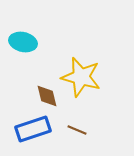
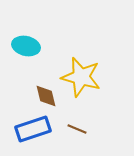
cyan ellipse: moved 3 px right, 4 px down
brown diamond: moved 1 px left
brown line: moved 1 px up
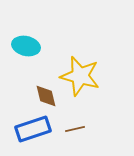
yellow star: moved 1 px left, 1 px up
brown line: moved 2 px left; rotated 36 degrees counterclockwise
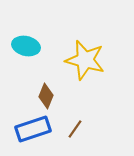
yellow star: moved 5 px right, 16 px up
brown diamond: rotated 35 degrees clockwise
brown line: rotated 42 degrees counterclockwise
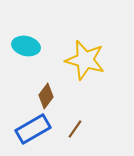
brown diamond: rotated 15 degrees clockwise
blue rectangle: rotated 12 degrees counterclockwise
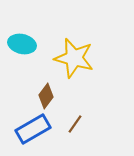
cyan ellipse: moved 4 px left, 2 px up
yellow star: moved 11 px left, 2 px up
brown line: moved 5 px up
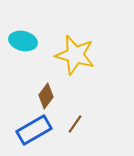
cyan ellipse: moved 1 px right, 3 px up
yellow star: moved 1 px right, 3 px up
blue rectangle: moved 1 px right, 1 px down
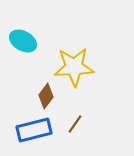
cyan ellipse: rotated 16 degrees clockwise
yellow star: moved 1 px left, 12 px down; rotated 18 degrees counterclockwise
blue rectangle: rotated 16 degrees clockwise
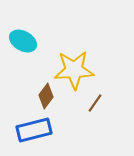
yellow star: moved 3 px down
brown line: moved 20 px right, 21 px up
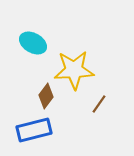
cyan ellipse: moved 10 px right, 2 px down
brown line: moved 4 px right, 1 px down
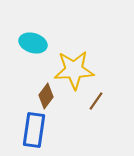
cyan ellipse: rotated 12 degrees counterclockwise
brown line: moved 3 px left, 3 px up
blue rectangle: rotated 68 degrees counterclockwise
